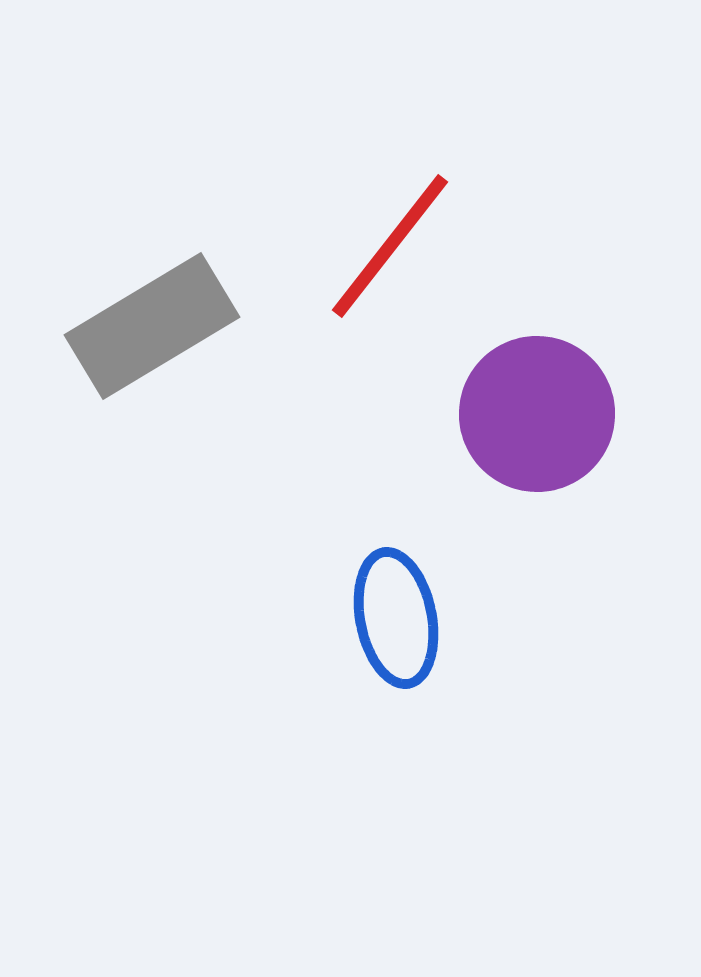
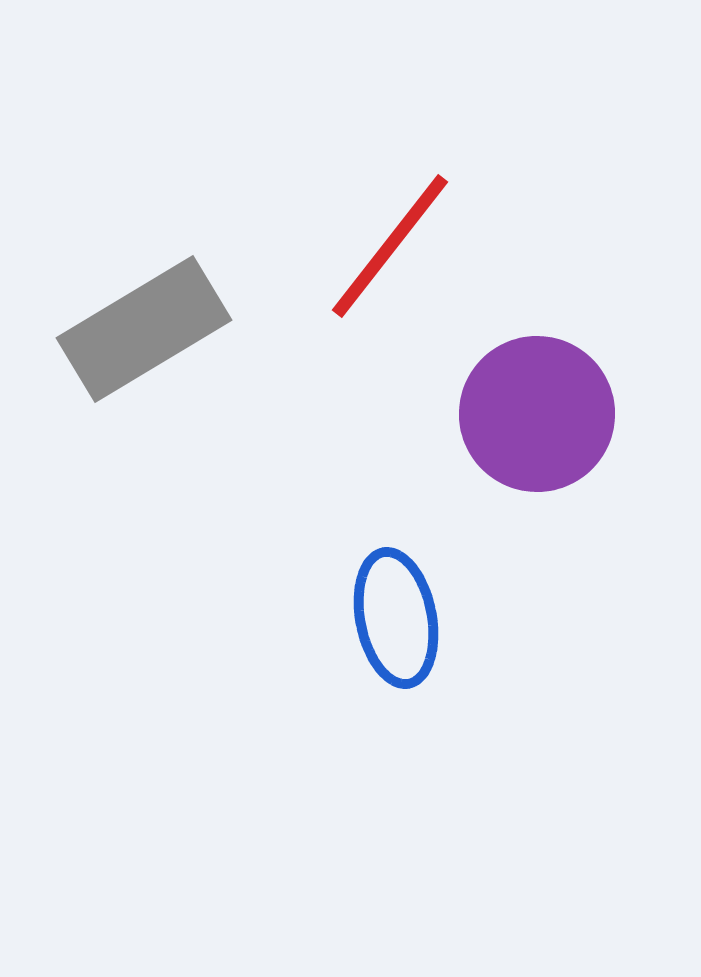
gray rectangle: moved 8 px left, 3 px down
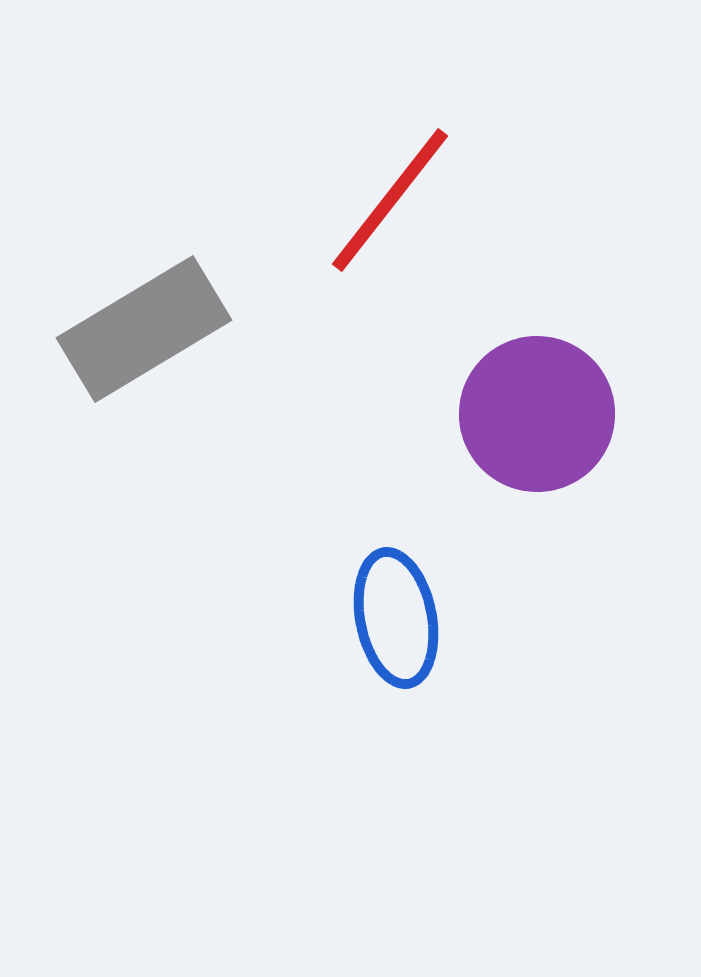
red line: moved 46 px up
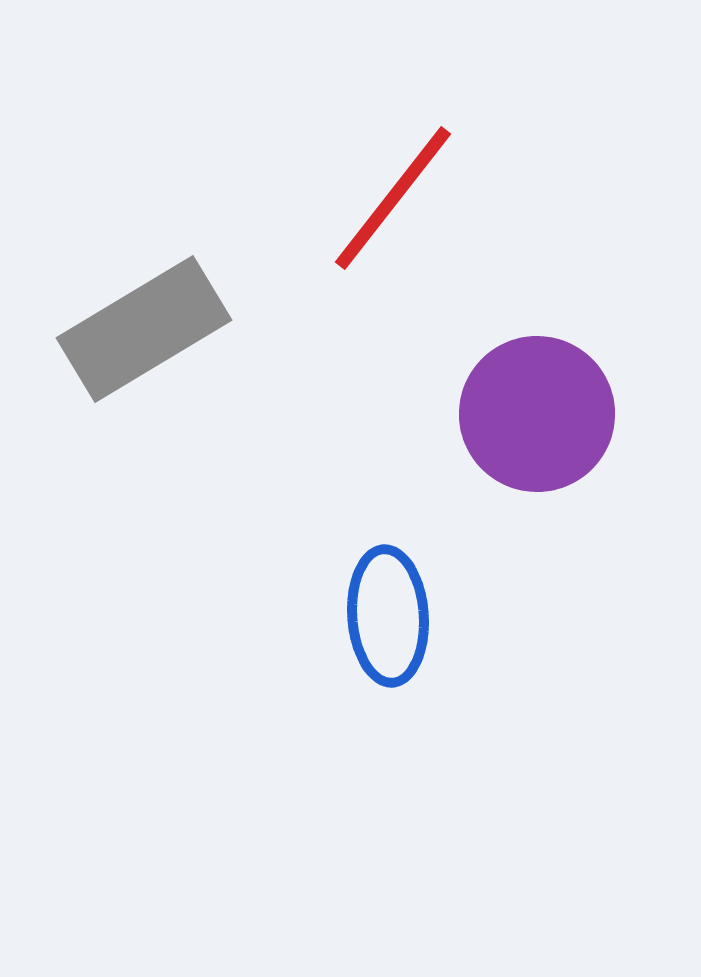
red line: moved 3 px right, 2 px up
blue ellipse: moved 8 px left, 2 px up; rotated 7 degrees clockwise
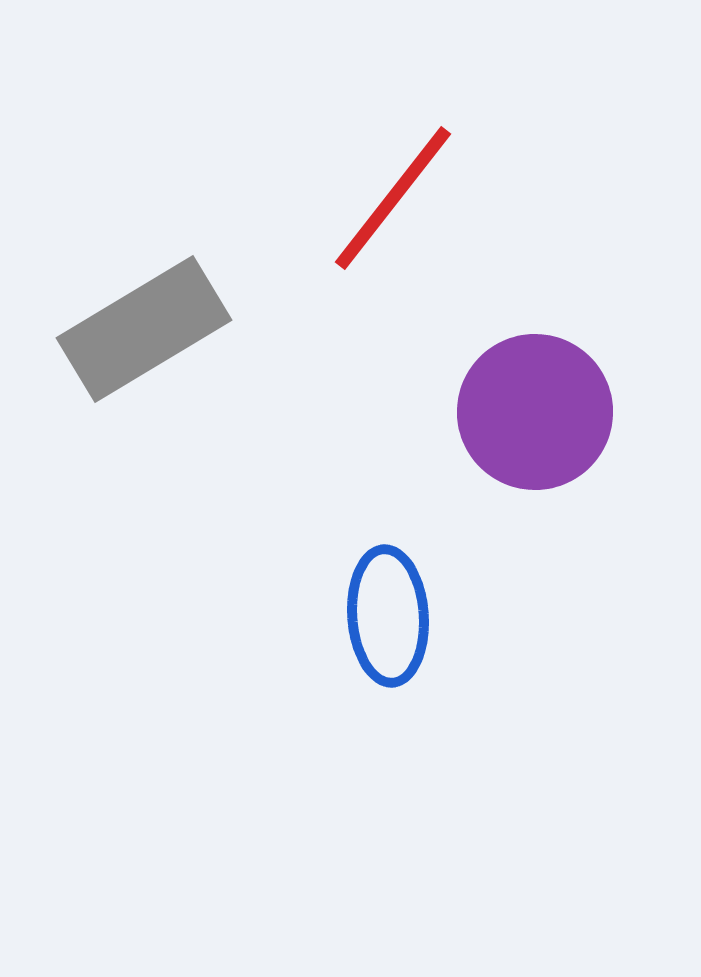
purple circle: moved 2 px left, 2 px up
